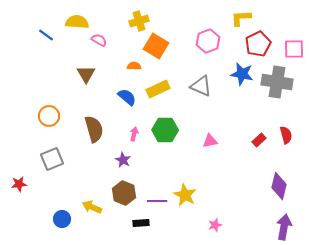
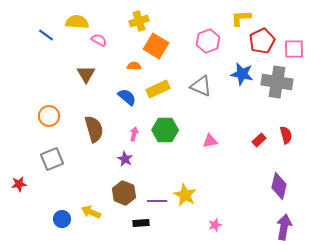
red pentagon: moved 4 px right, 3 px up
purple star: moved 2 px right, 1 px up
yellow arrow: moved 1 px left, 5 px down
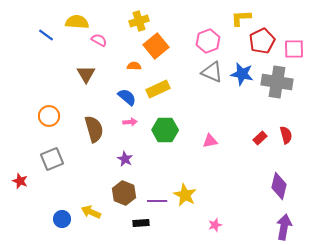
orange square: rotated 20 degrees clockwise
gray triangle: moved 11 px right, 14 px up
pink arrow: moved 4 px left, 12 px up; rotated 72 degrees clockwise
red rectangle: moved 1 px right, 2 px up
red star: moved 1 px right, 3 px up; rotated 28 degrees clockwise
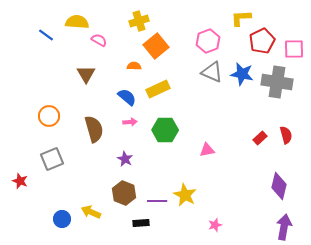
pink triangle: moved 3 px left, 9 px down
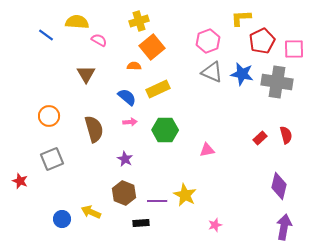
orange square: moved 4 px left, 1 px down
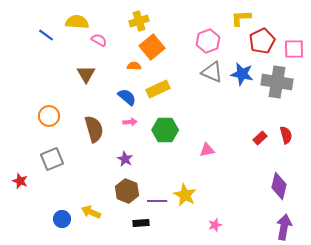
brown hexagon: moved 3 px right, 2 px up
